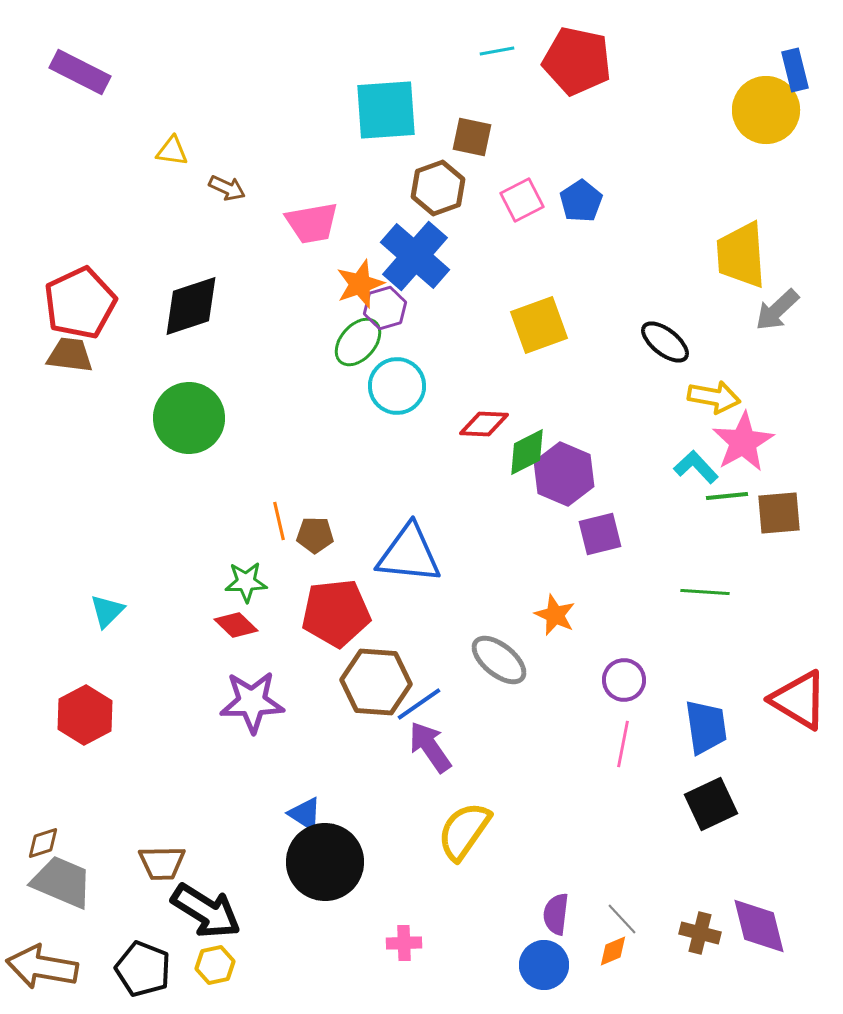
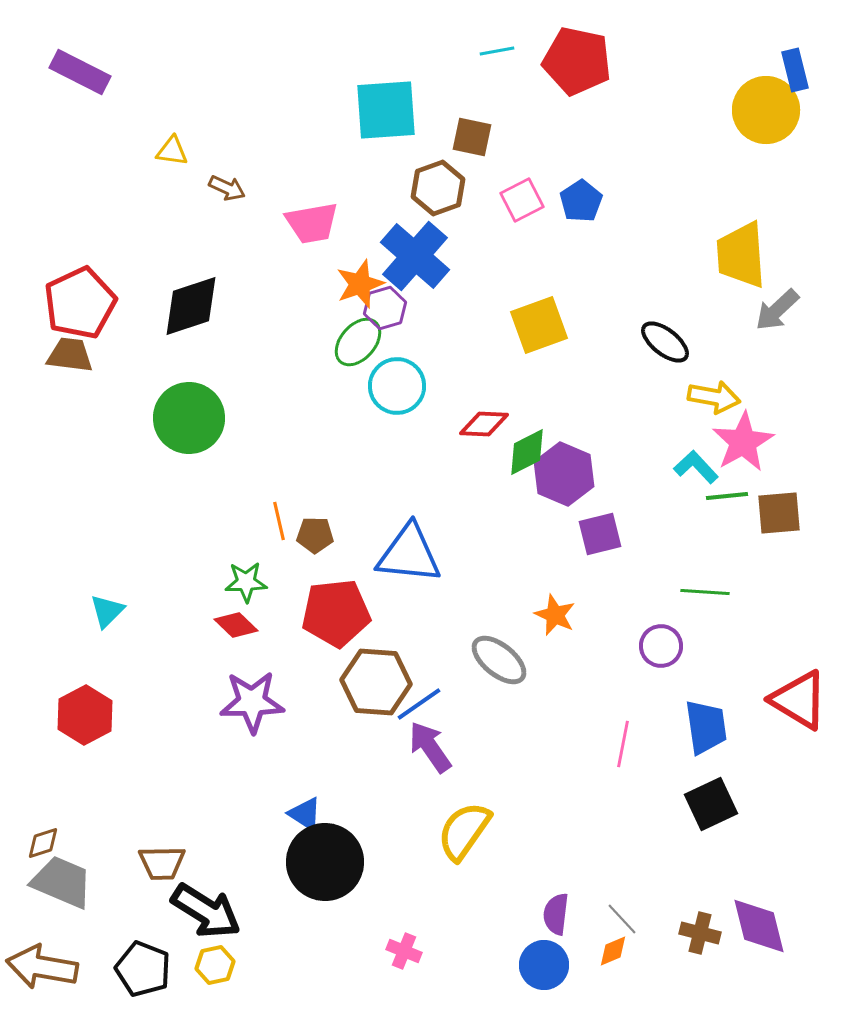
purple circle at (624, 680): moved 37 px right, 34 px up
pink cross at (404, 943): moved 8 px down; rotated 24 degrees clockwise
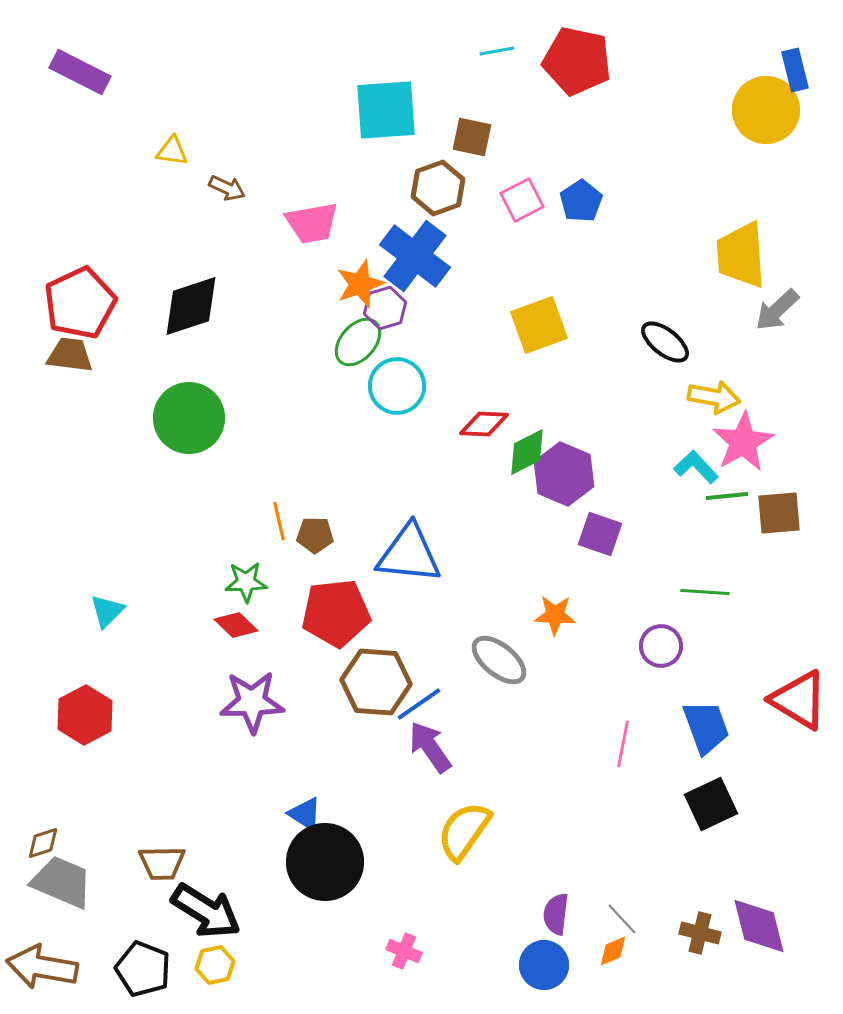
blue cross at (415, 256): rotated 4 degrees counterclockwise
purple square at (600, 534): rotated 33 degrees clockwise
orange star at (555, 615): rotated 21 degrees counterclockwise
blue trapezoid at (706, 727): rotated 12 degrees counterclockwise
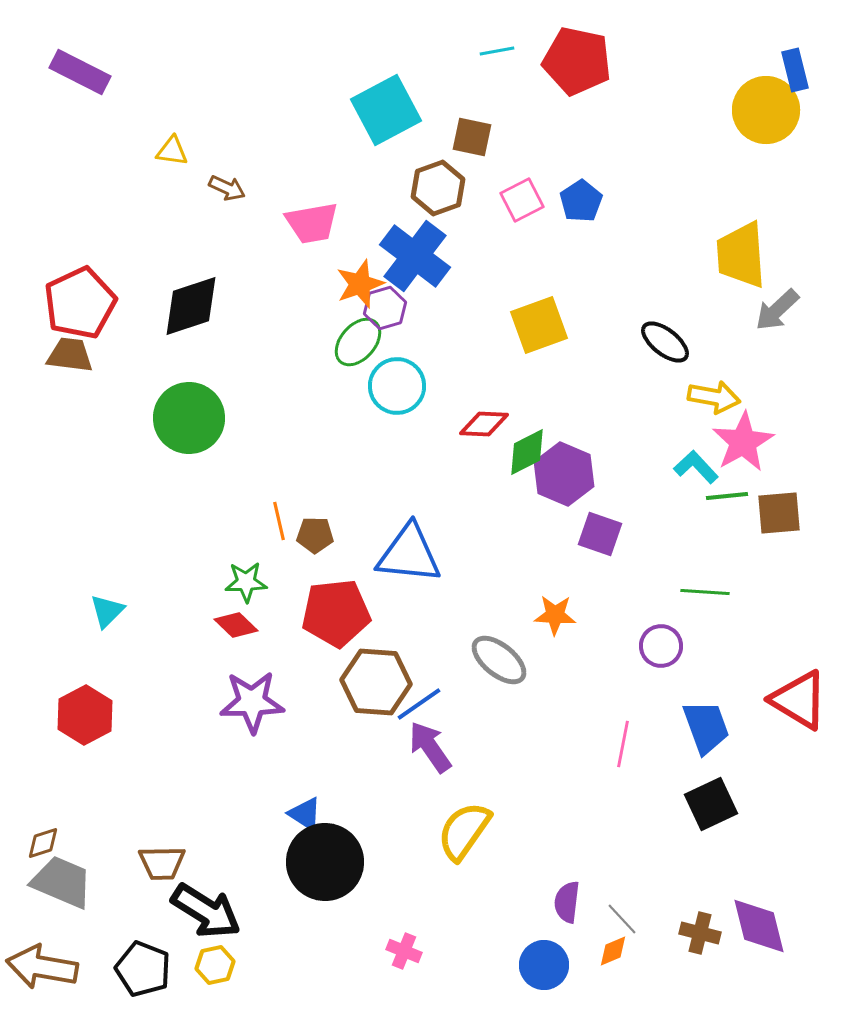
cyan square at (386, 110): rotated 24 degrees counterclockwise
purple semicircle at (556, 914): moved 11 px right, 12 px up
